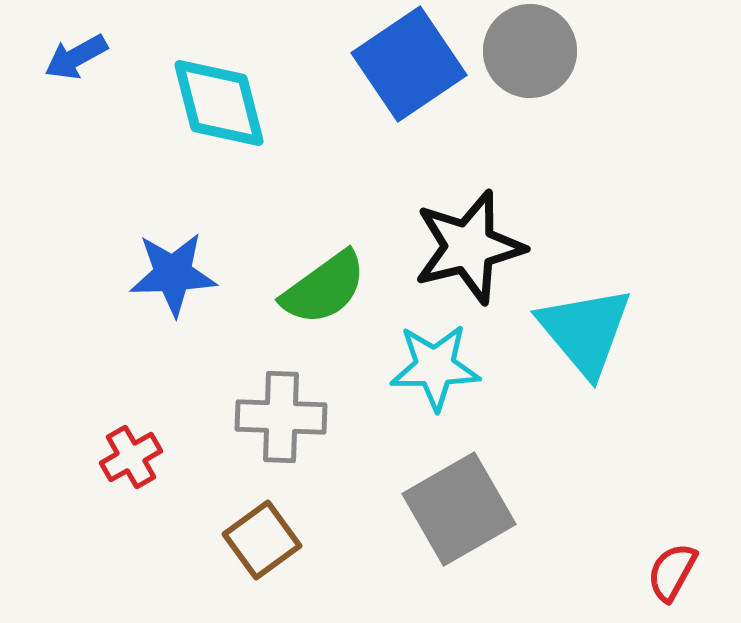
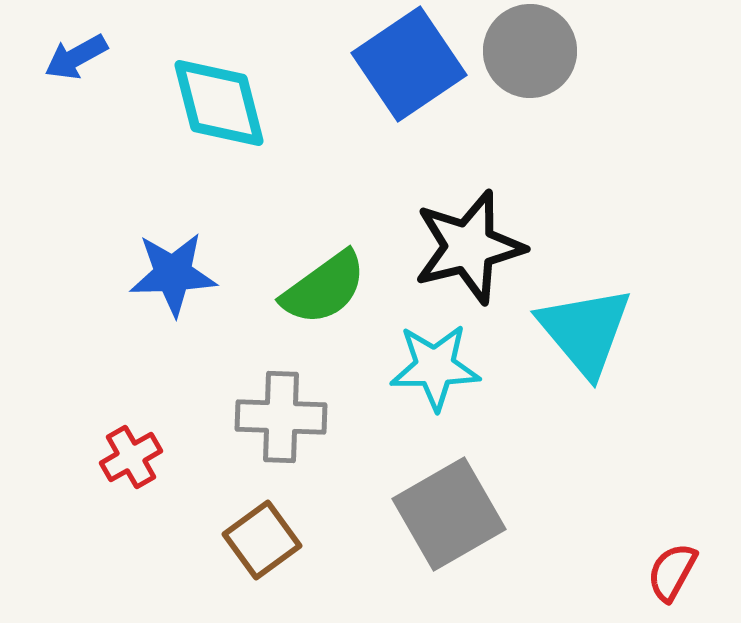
gray square: moved 10 px left, 5 px down
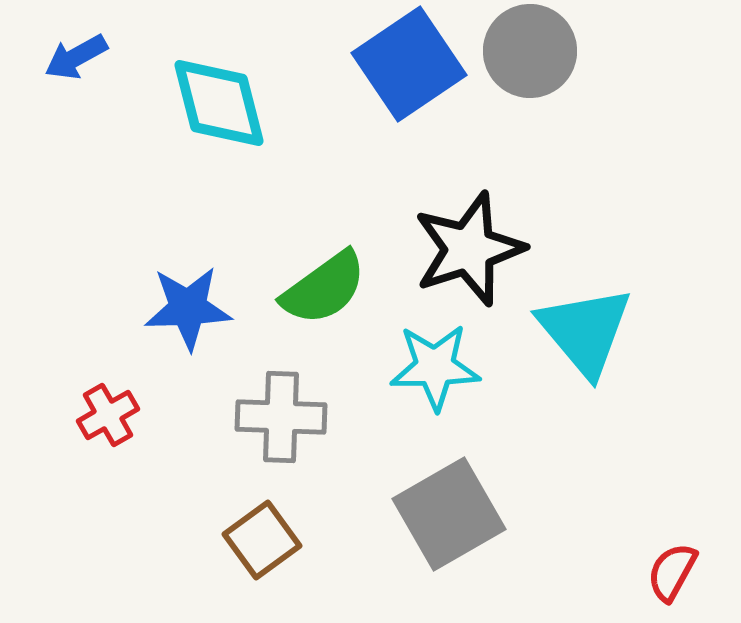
black star: moved 2 px down; rotated 4 degrees counterclockwise
blue star: moved 15 px right, 34 px down
red cross: moved 23 px left, 42 px up
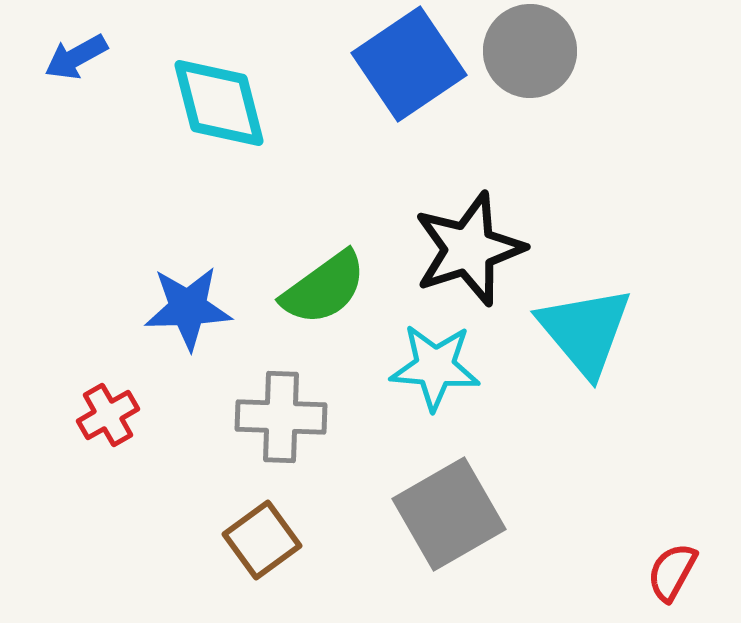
cyan star: rotated 6 degrees clockwise
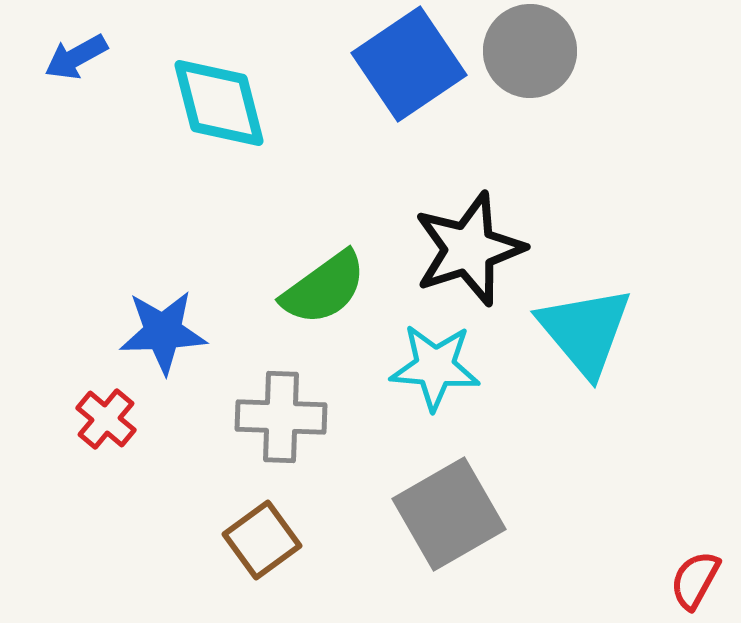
blue star: moved 25 px left, 24 px down
red cross: moved 2 px left, 4 px down; rotated 20 degrees counterclockwise
red semicircle: moved 23 px right, 8 px down
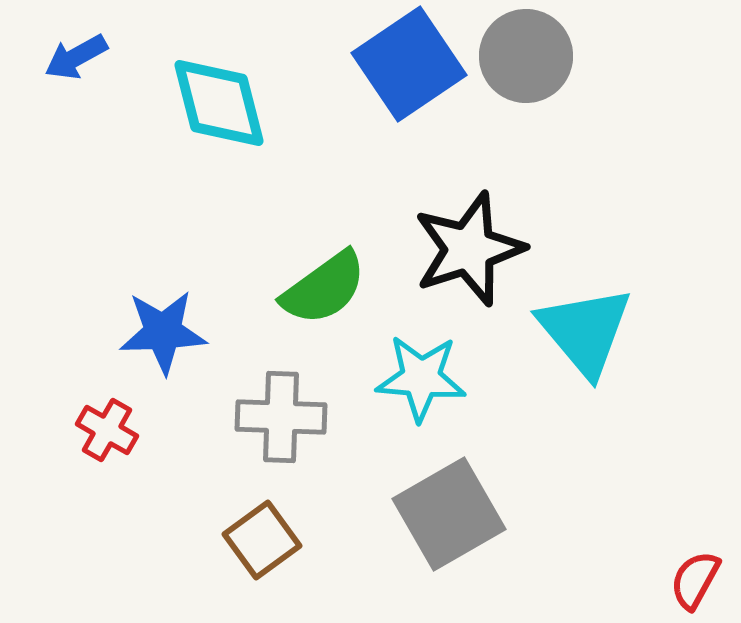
gray circle: moved 4 px left, 5 px down
cyan star: moved 14 px left, 11 px down
red cross: moved 1 px right, 11 px down; rotated 10 degrees counterclockwise
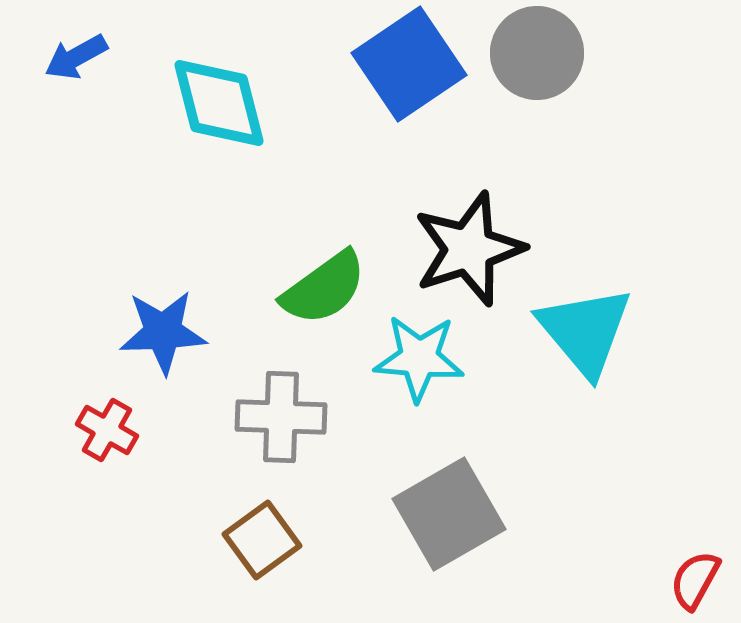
gray circle: moved 11 px right, 3 px up
cyan star: moved 2 px left, 20 px up
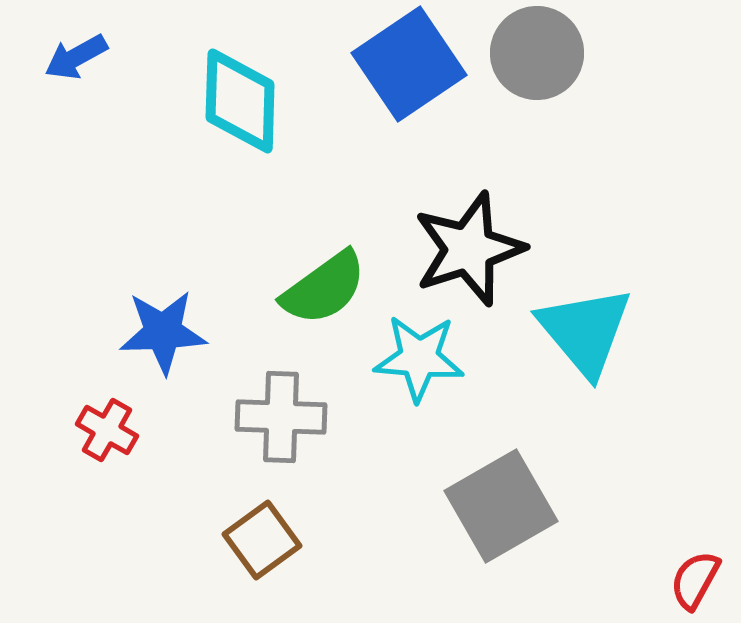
cyan diamond: moved 21 px right, 2 px up; rotated 16 degrees clockwise
gray square: moved 52 px right, 8 px up
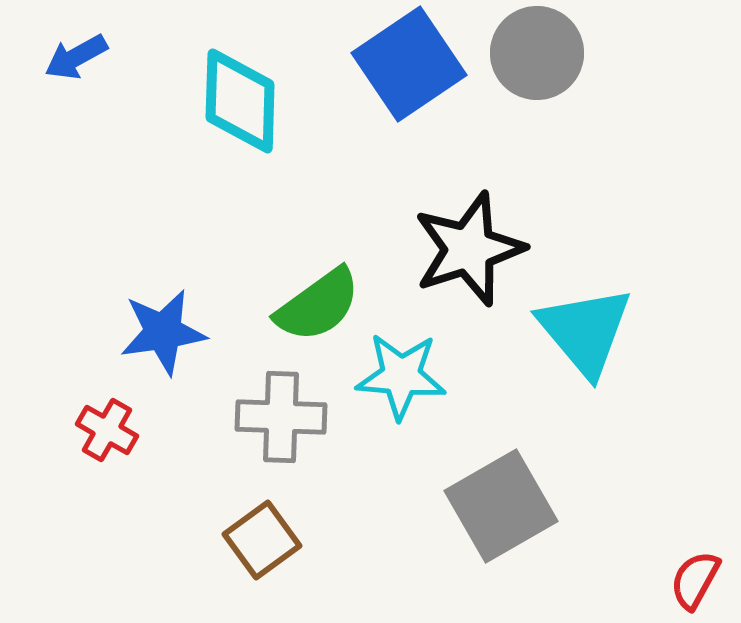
green semicircle: moved 6 px left, 17 px down
blue star: rotated 6 degrees counterclockwise
cyan star: moved 18 px left, 18 px down
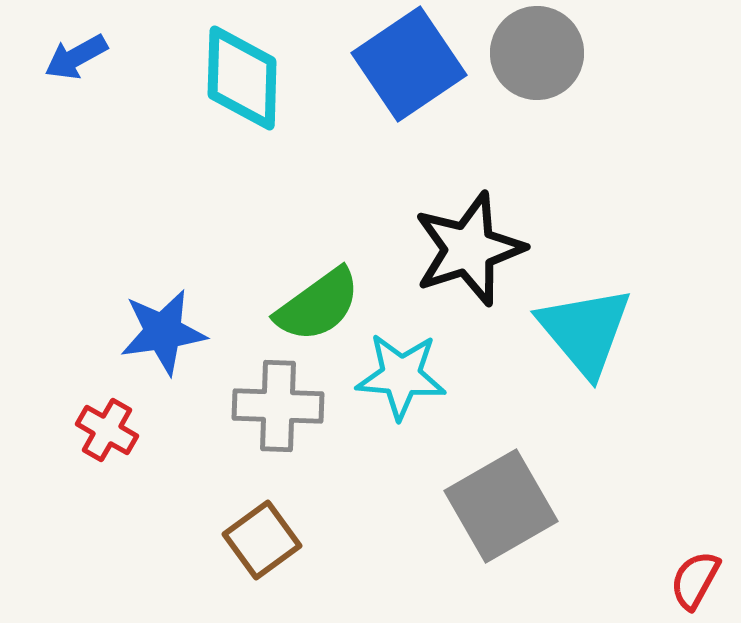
cyan diamond: moved 2 px right, 23 px up
gray cross: moved 3 px left, 11 px up
